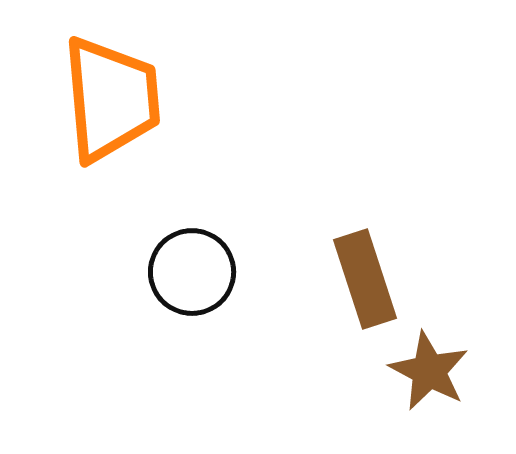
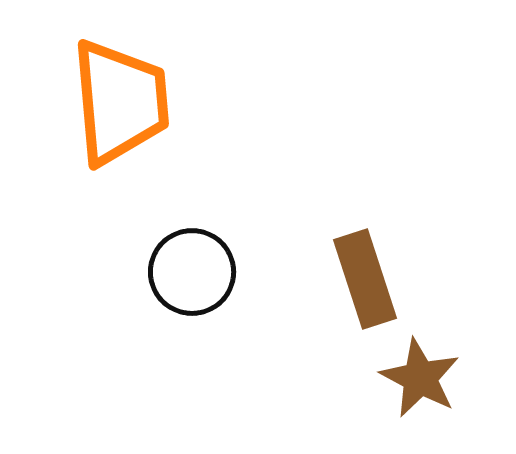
orange trapezoid: moved 9 px right, 3 px down
brown star: moved 9 px left, 7 px down
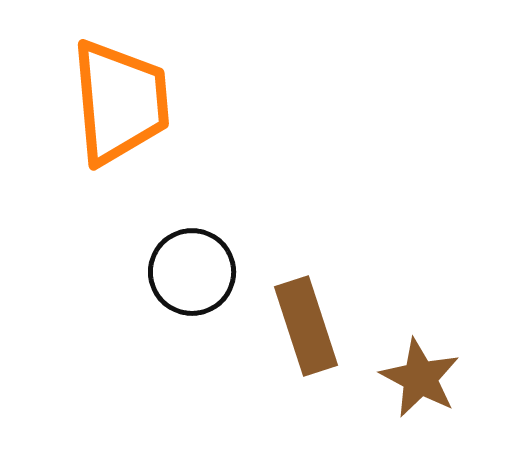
brown rectangle: moved 59 px left, 47 px down
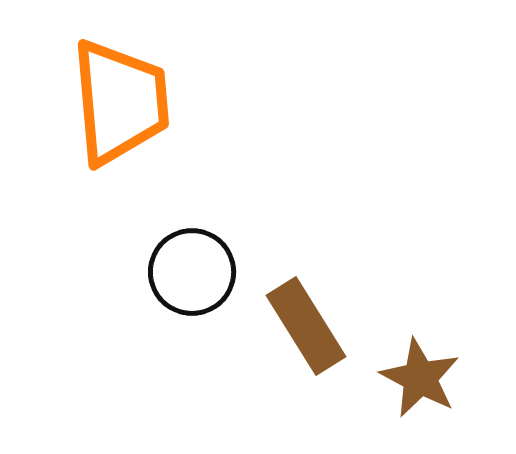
brown rectangle: rotated 14 degrees counterclockwise
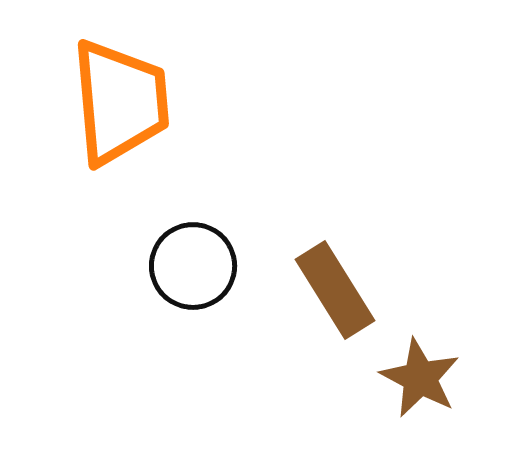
black circle: moved 1 px right, 6 px up
brown rectangle: moved 29 px right, 36 px up
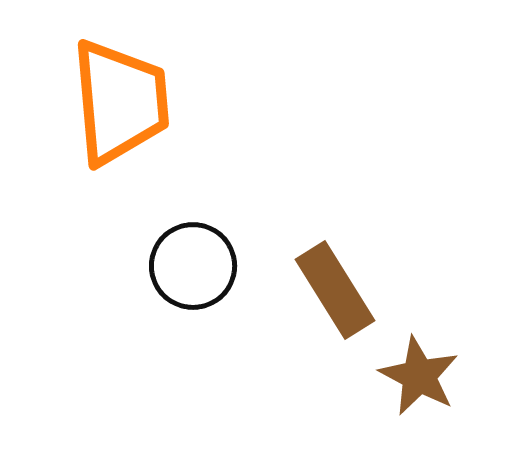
brown star: moved 1 px left, 2 px up
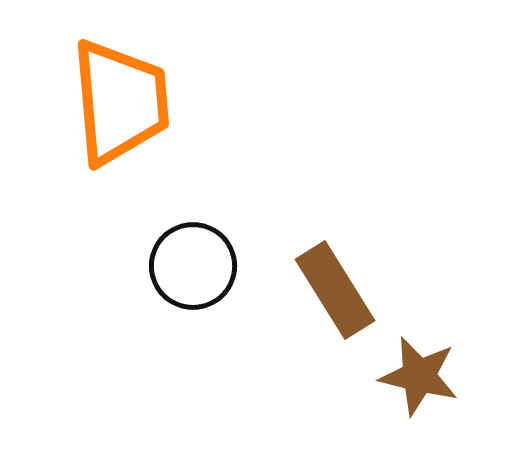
brown star: rotated 14 degrees counterclockwise
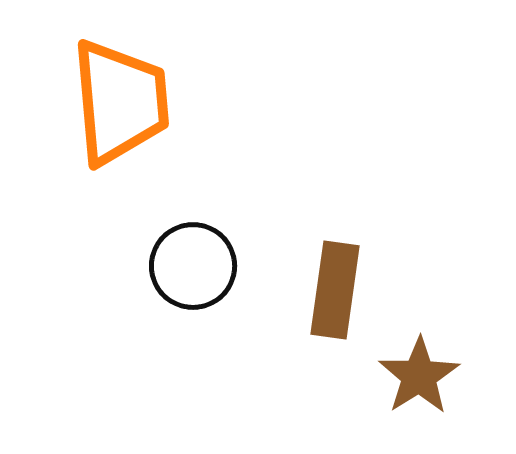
brown rectangle: rotated 40 degrees clockwise
brown star: rotated 26 degrees clockwise
